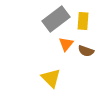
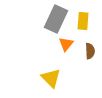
gray rectangle: rotated 28 degrees counterclockwise
brown semicircle: moved 4 px right; rotated 112 degrees counterclockwise
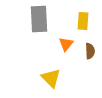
gray rectangle: moved 17 px left; rotated 28 degrees counterclockwise
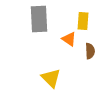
orange triangle: moved 3 px right, 5 px up; rotated 35 degrees counterclockwise
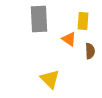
yellow triangle: moved 1 px left, 1 px down
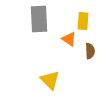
yellow triangle: moved 1 px down
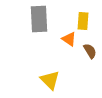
brown semicircle: rotated 28 degrees counterclockwise
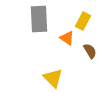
yellow rectangle: rotated 24 degrees clockwise
orange triangle: moved 2 px left, 1 px up
yellow triangle: moved 3 px right, 2 px up
